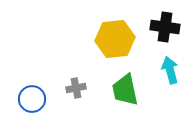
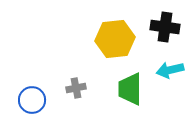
cyan arrow: rotated 88 degrees counterclockwise
green trapezoid: moved 5 px right, 1 px up; rotated 12 degrees clockwise
blue circle: moved 1 px down
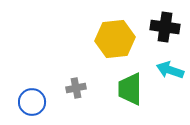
cyan arrow: rotated 32 degrees clockwise
blue circle: moved 2 px down
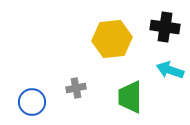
yellow hexagon: moved 3 px left
green trapezoid: moved 8 px down
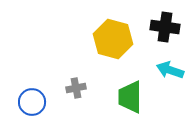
yellow hexagon: moved 1 px right; rotated 21 degrees clockwise
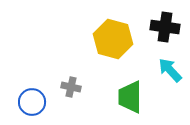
cyan arrow: rotated 28 degrees clockwise
gray cross: moved 5 px left, 1 px up; rotated 24 degrees clockwise
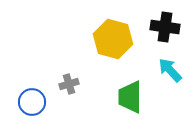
gray cross: moved 2 px left, 3 px up; rotated 30 degrees counterclockwise
